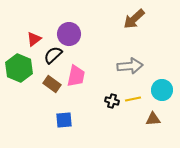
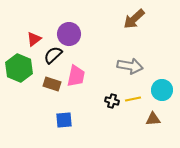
gray arrow: rotated 15 degrees clockwise
brown rectangle: rotated 18 degrees counterclockwise
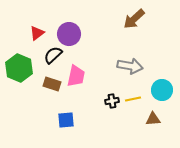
red triangle: moved 3 px right, 6 px up
black cross: rotated 24 degrees counterclockwise
blue square: moved 2 px right
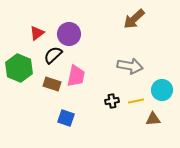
yellow line: moved 3 px right, 2 px down
blue square: moved 2 px up; rotated 24 degrees clockwise
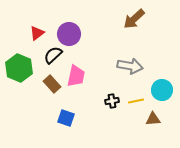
brown rectangle: rotated 30 degrees clockwise
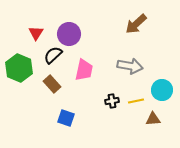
brown arrow: moved 2 px right, 5 px down
red triangle: moved 1 px left; rotated 21 degrees counterclockwise
pink trapezoid: moved 8 px right, 6 px up
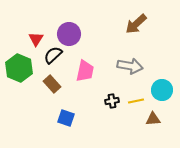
red triangle: moved 6 px down
pink trapezoid: moved 1 px right, 1 px down
